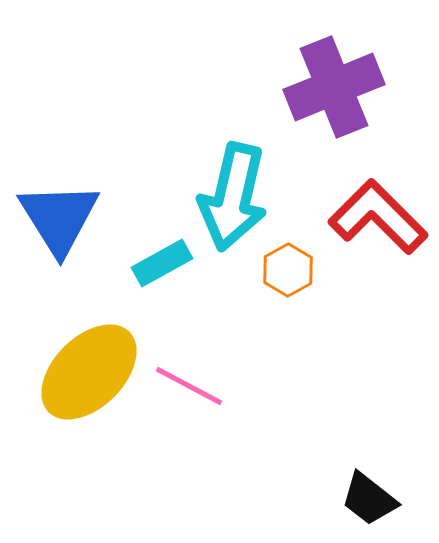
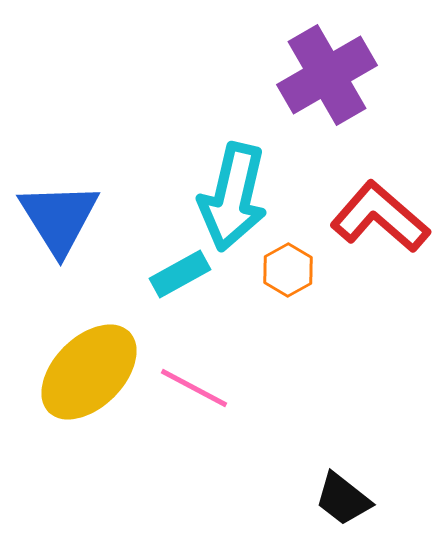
purple cross: moved 7 px left, 12 px up; rotated 8 degrees counterclockwise
red L-shape: moved 2 px right; rotated 4 degrees counterclockwise
cyan rectangle: moved 18 px right, 11 px down
pink line: moved 5 px right, 2 px down
black trapezoid: moved 26 px left
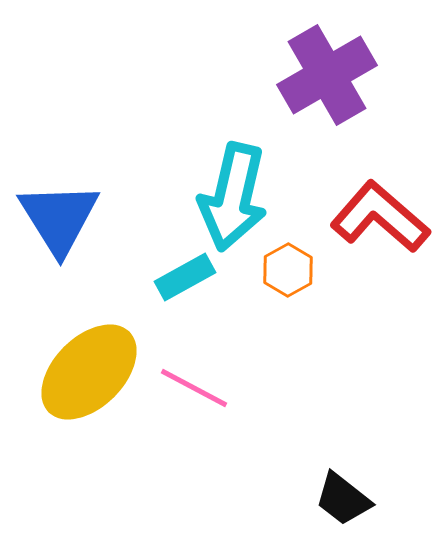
cyan rectangle: moved 5 px right, 3 px down
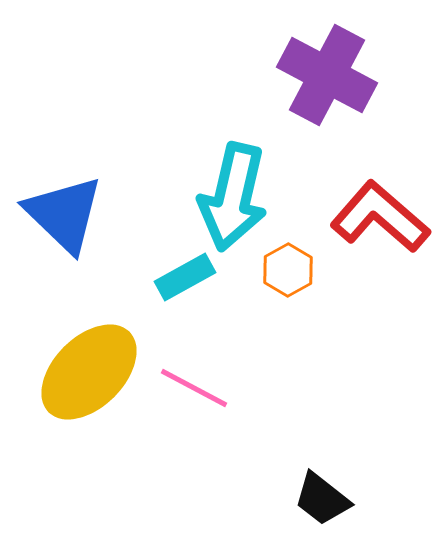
purple cross: rotated 32 degrees counterclockwise
blue triangle: moved 5 px right, 4 px up; rotated 14 degrees counterclockwise
black trapezoid: moved 21 px left
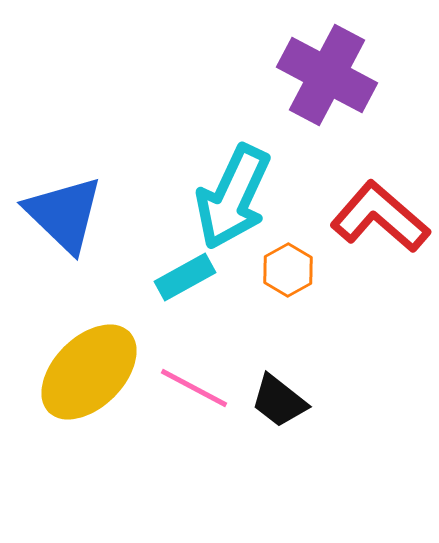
cyan arrow: rotated 12 degrees clockwise
black trapezoid: moved 43 px left, 98 px up
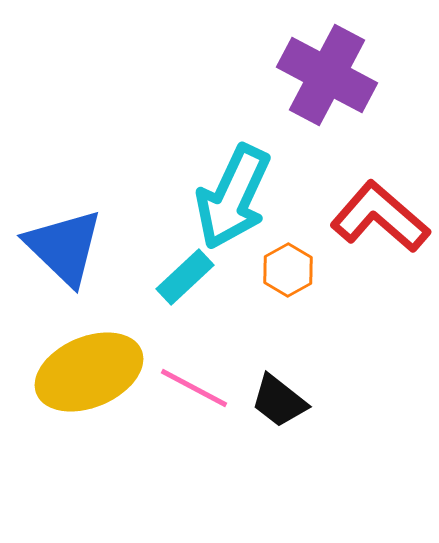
blue triangle: moved 33 px down
cyan rectangle: rotated 14 degrees counterclockwise
yellow ellipse: rotated 22 degrees clockwise
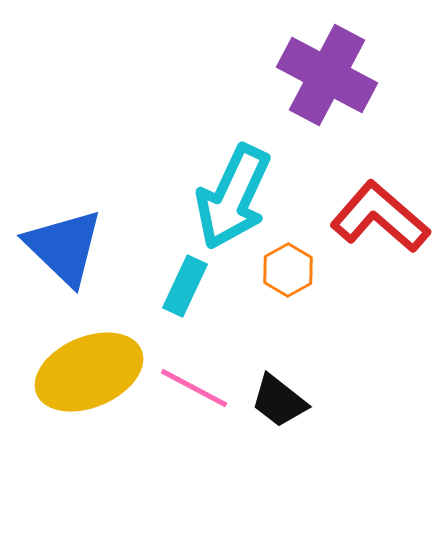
cyan rectangle: moved 9 px down; rotated 22 degrees counterclockwise
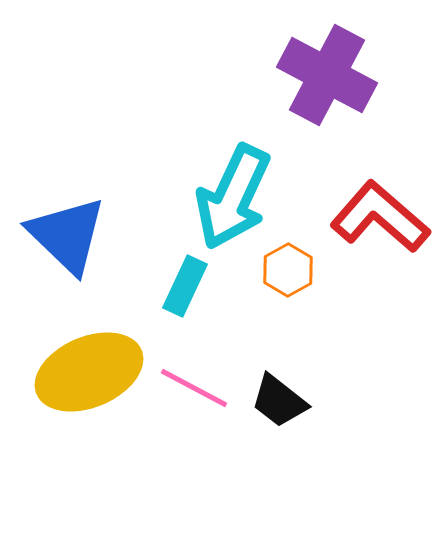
blue triangle: moved 3 px right, 12 px up
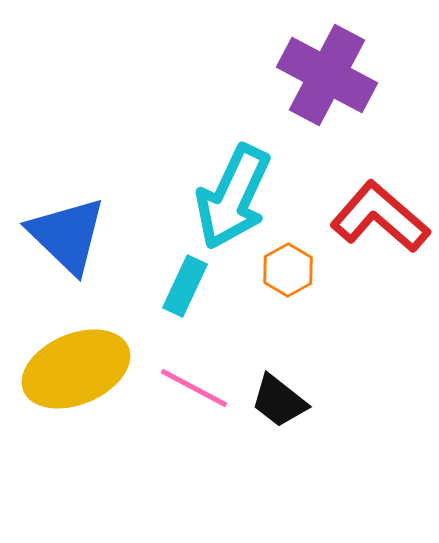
yellow ellipse: moved 13 px left, 3 px up
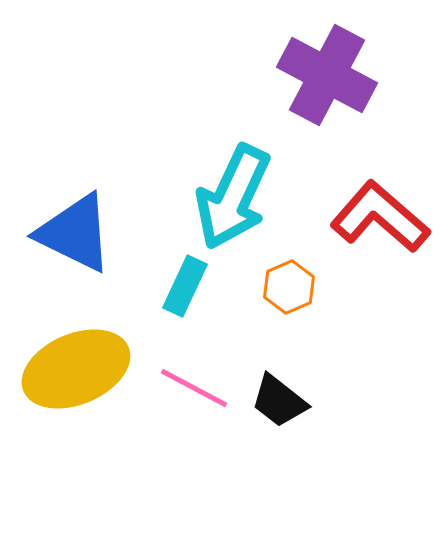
blue triangle: moved 8 px right, 2 px up; rotated 18 degrees counterclockwise
orange hexagon: moved 1 px right, 17 px down; rotated 6 degrees clockwise
